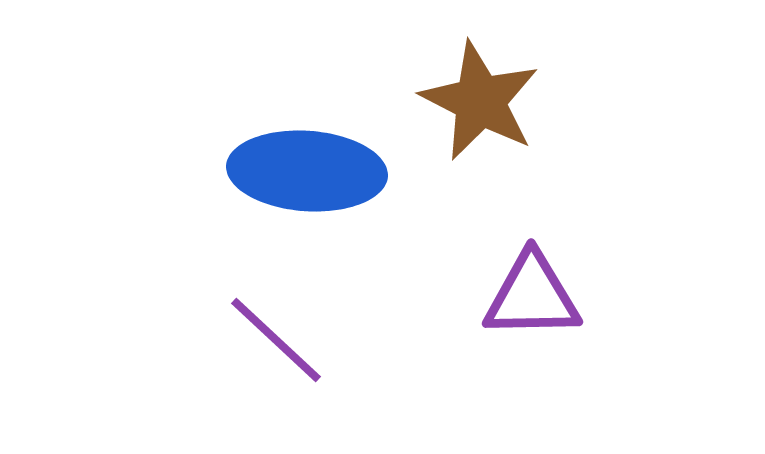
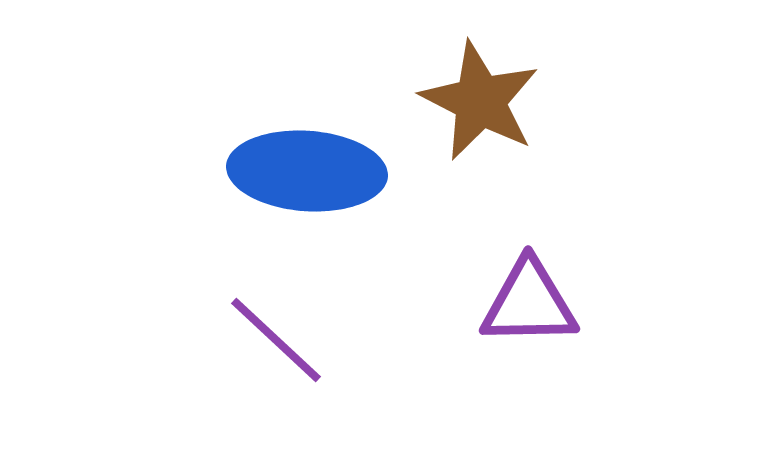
purple triangle: moved 3 px left, 7 px down
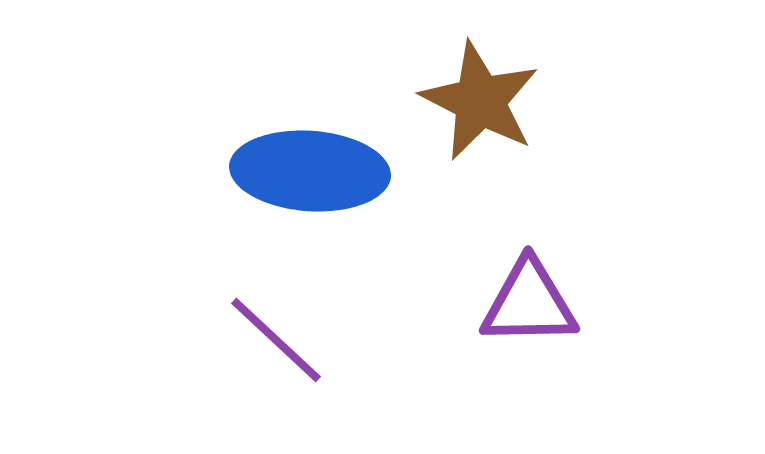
blue ellipse: moved 3 px right
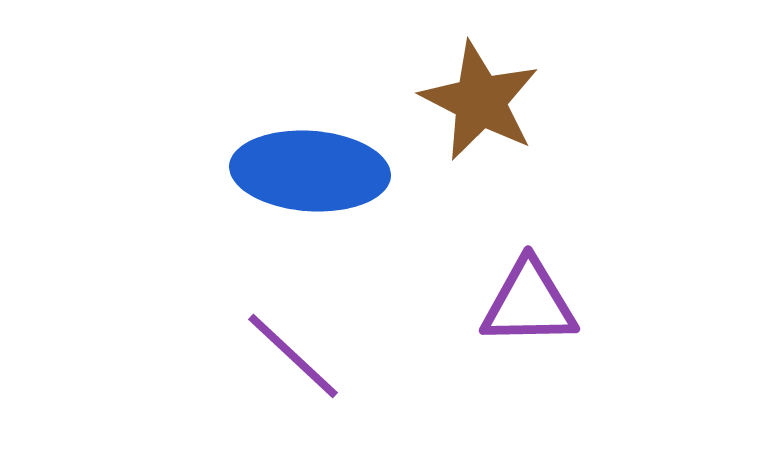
purple line: moved 17 px right, 16 px down
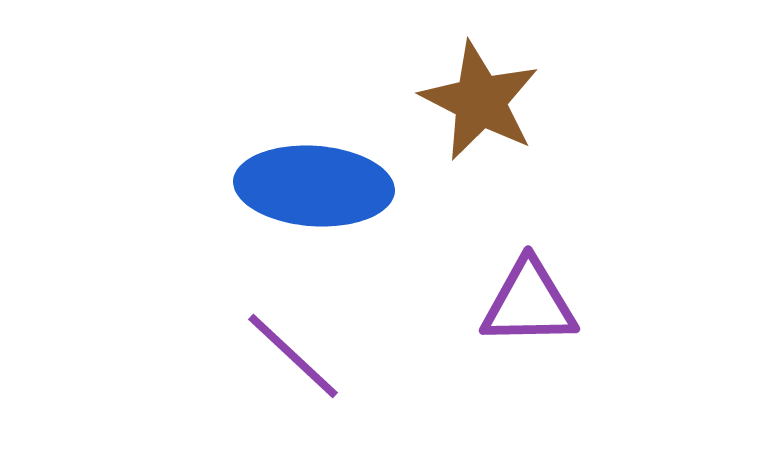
blue ellipse: moved 4 px right, 15 px down
